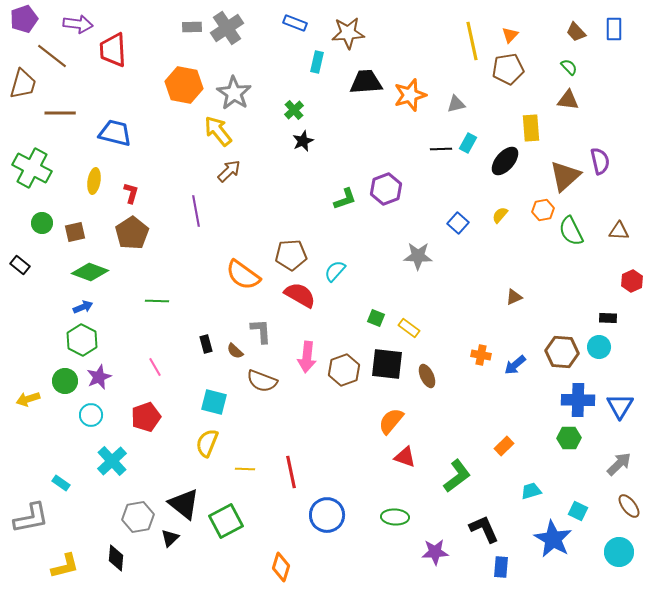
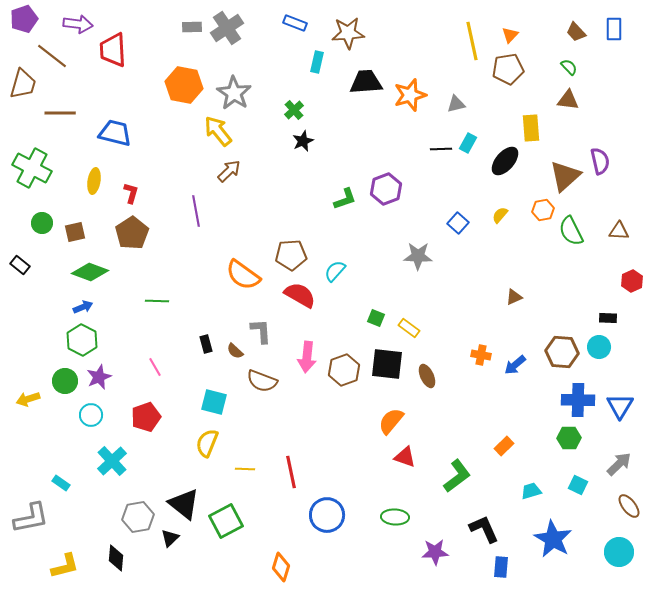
cyan square at (578, 511): moved 26 px up
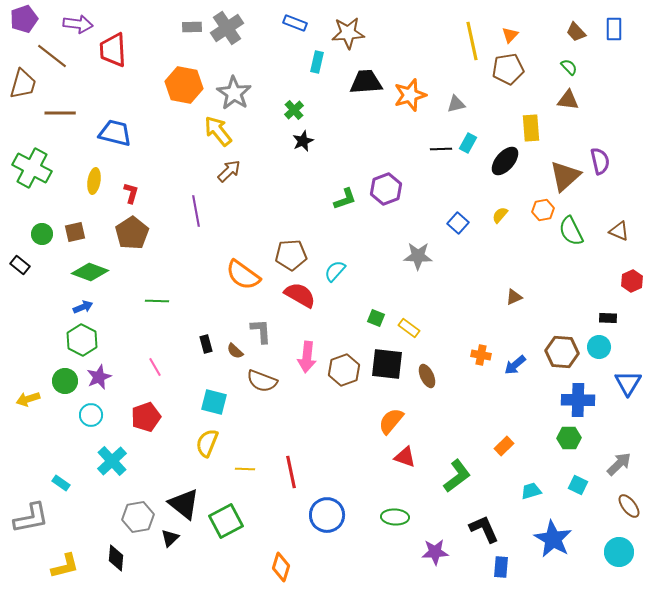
green circle at (42, 223): moved 11 px down
brown triangle at (619, 231): rotated 20 degrees clockwise
blue triangle at (620, 406): moved 8 px right, 23 px up
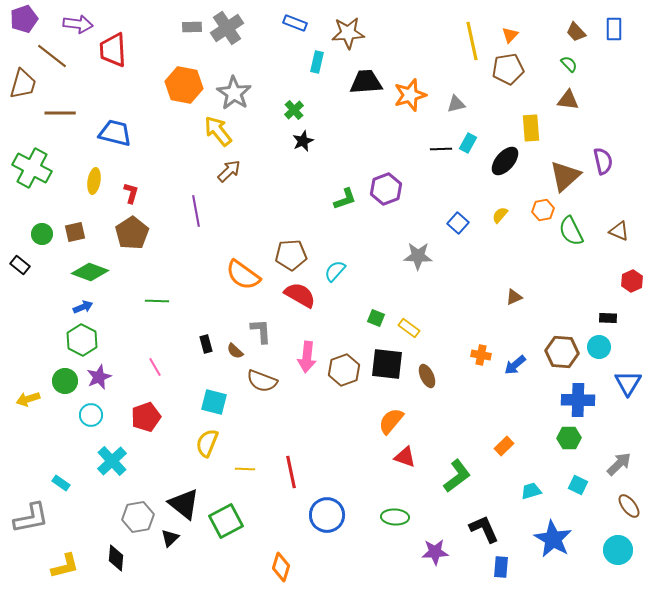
green semicircle at (569, 67): moved 3 px up
purple semicircle at (600, 161): moved 3 px right
cyan circle at (619, 552): moved 1 px left, 2 px up
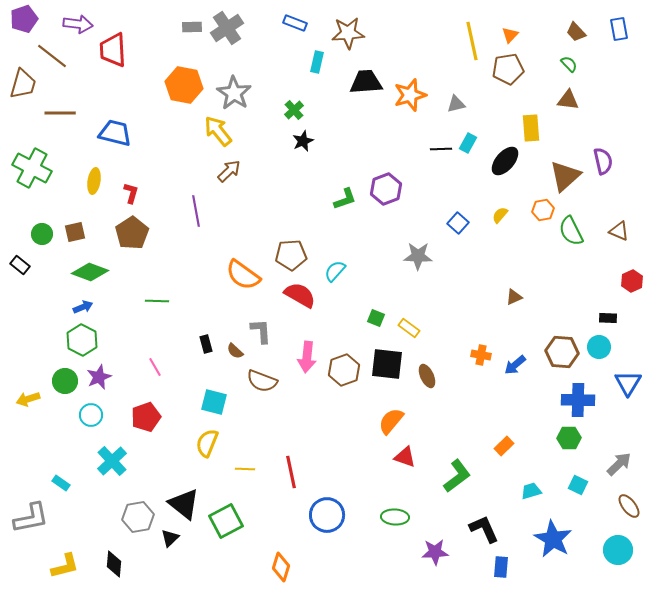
blue rectangle at (614, 29): moved 5 px right; rotated 10 degrees counterclockwise
black diamond at (116, 558): moved 2 px left, 6 px down
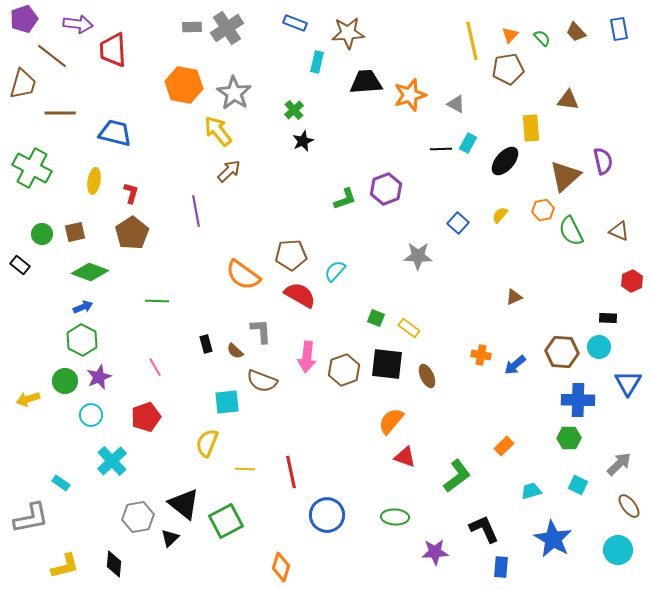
green semicircle at (569, 64): moved 27 px left, 26 px up
gray triangle at (456, 104): rotated 42 degrees clockwise
cyan square at (214, 402): moved 13 px right; rotated 20 degrees counterclockwise
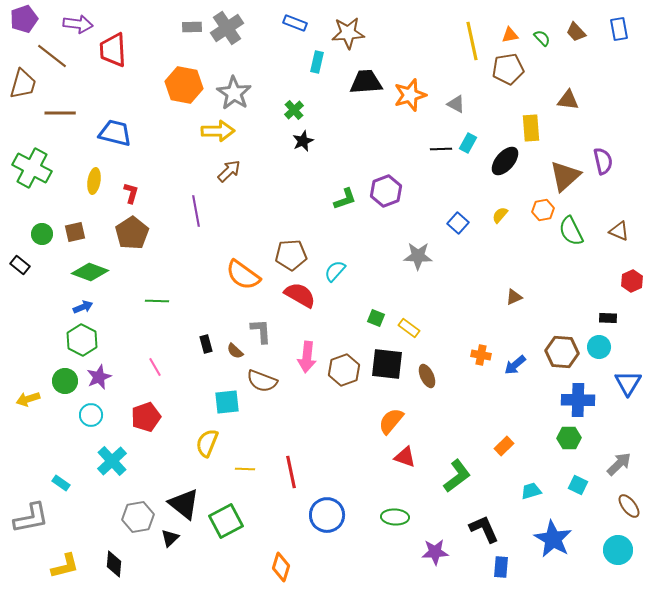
orange triangle at (510, 35): rotated 36 degrees clockwise
yellow arrow at (218, 131): rotated 128 degrees clockwise
purple hexagon at (386, 189): moved 2 px down
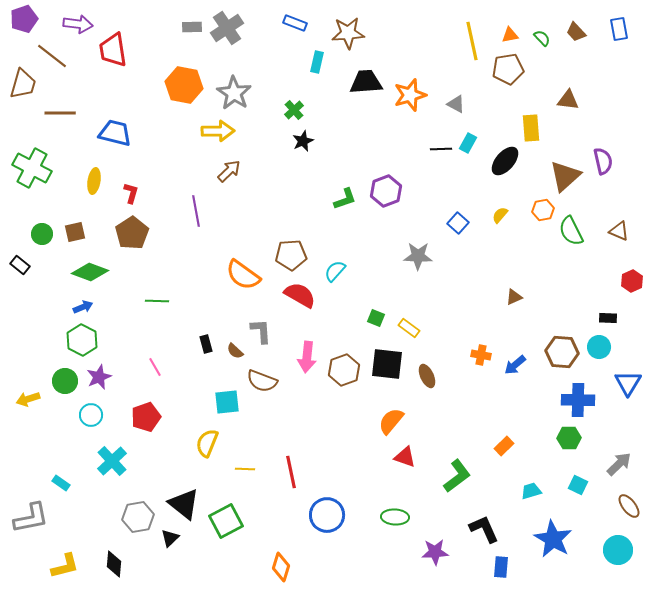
red trapezoid at (113, 50): rotated 6 degrees counterclockwise
